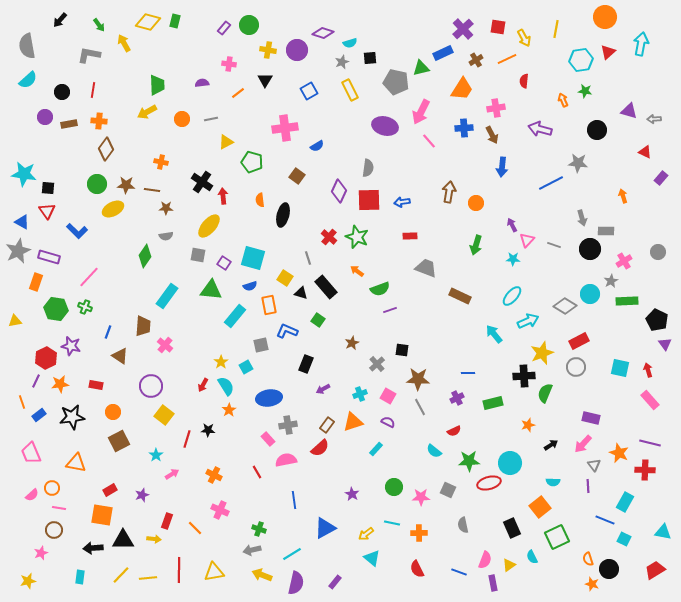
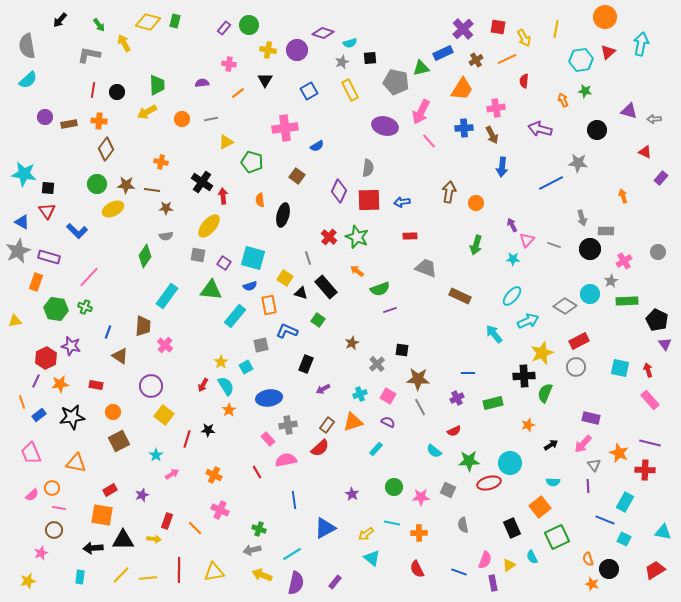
black circle at (62, 92): moved 55 px right
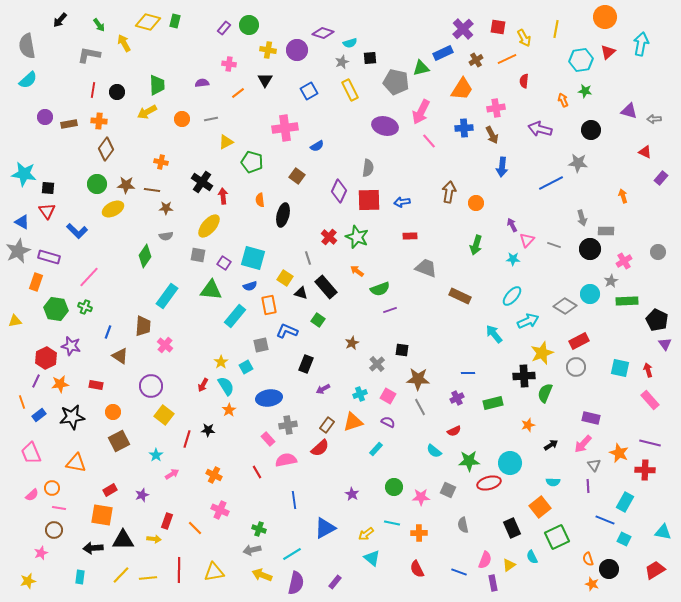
black circle at (597, 130): moved 6 px left
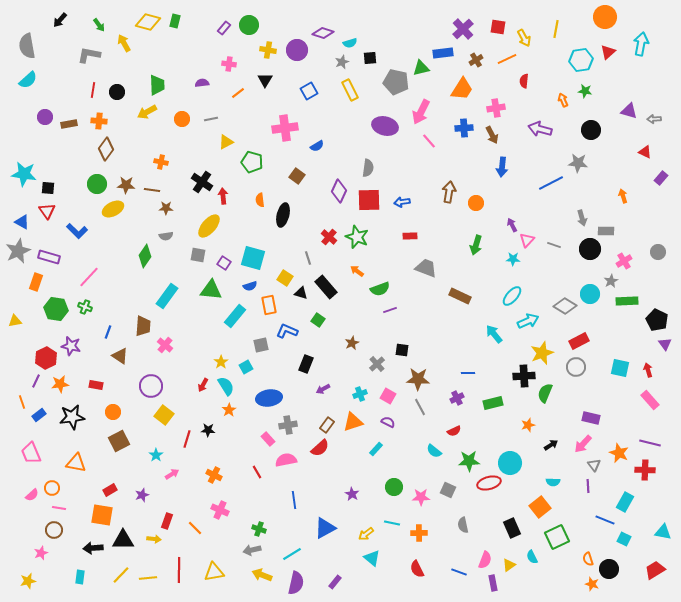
blue rectangle at (443, 53): rotated 18 degrees clockwise
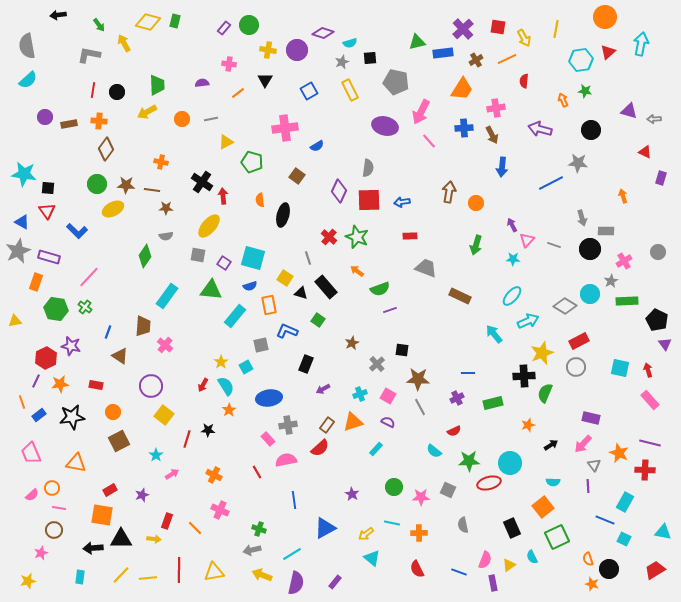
black arrow at (60, 20): moved 2 px left, 5 px up; rotated 42 degrees clockwise
green triangle at (421, 68): moved 4 px left, 26 px up
purple rectangle at (661, 178): rotated 24 degrees counterclockwise
green cross at (85, 307): rotated 16 degrees clockwise
orange square at (540, 507): moved 3 px right
black triangle at (123, 540): moved 2 px left, 1 px up
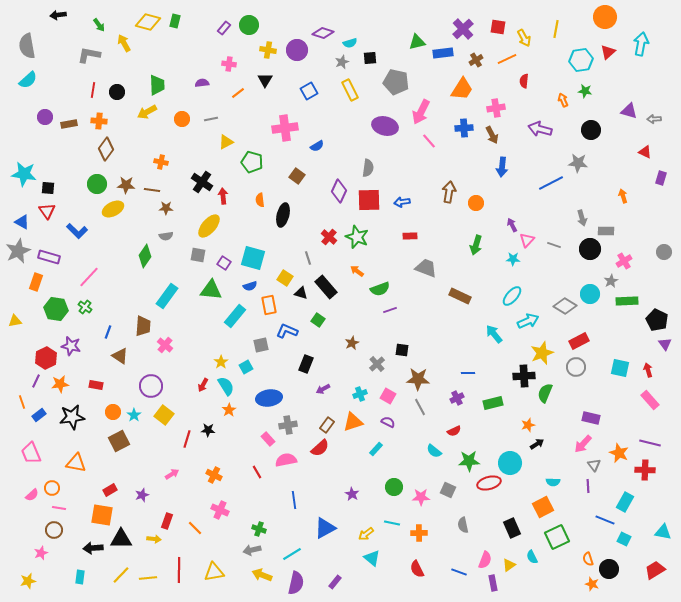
gray circle at (658, 252): moved 6 px right
black arrow at (551, 445): moved 14 px left, 1 px up
cyan star at (156, 455): moved 22 px left, 40 px up
orange square at (543, 507): rotated 10 degrees clockwise
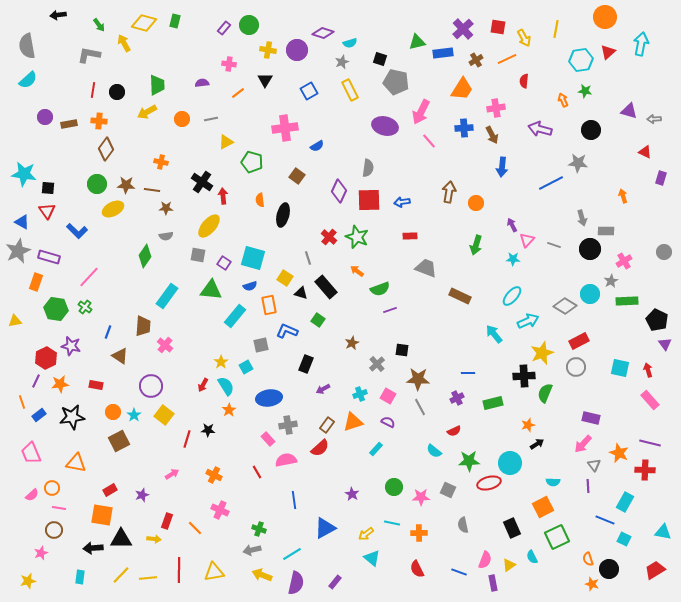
yellow diamond at (148, 22): moved 4 px left, 1 px down
black square at (370, 58): moved 10 px right, 1 px down; rotated 24 degrees clockwise
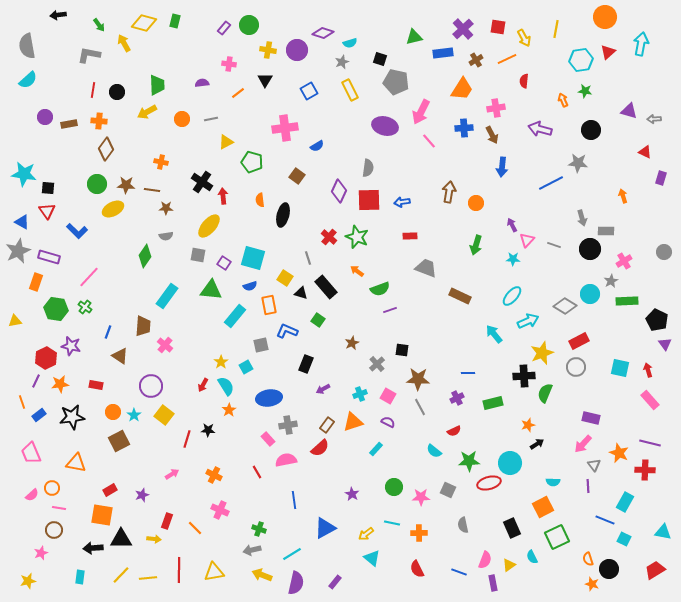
green triangle at (417, 42): moved 3 px left, 5 px up
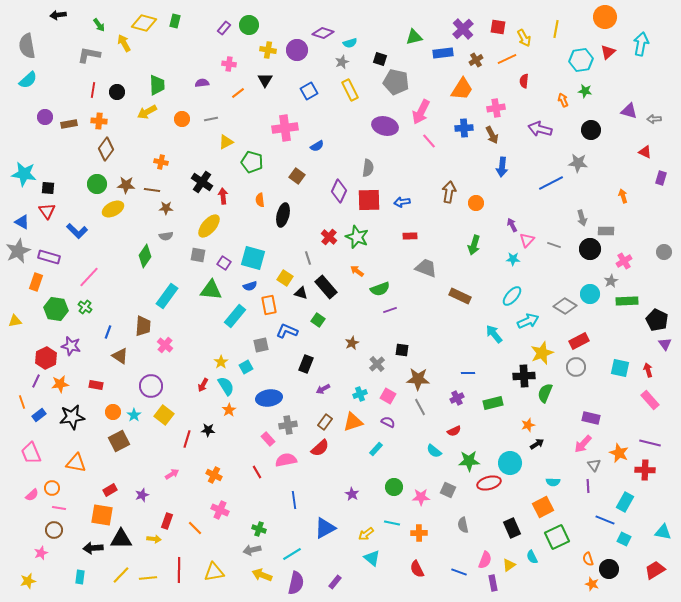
green arrow at (476, 245): moved 2 px left
brown rectangle at (327, 425): moved 2 px left, 3 px up
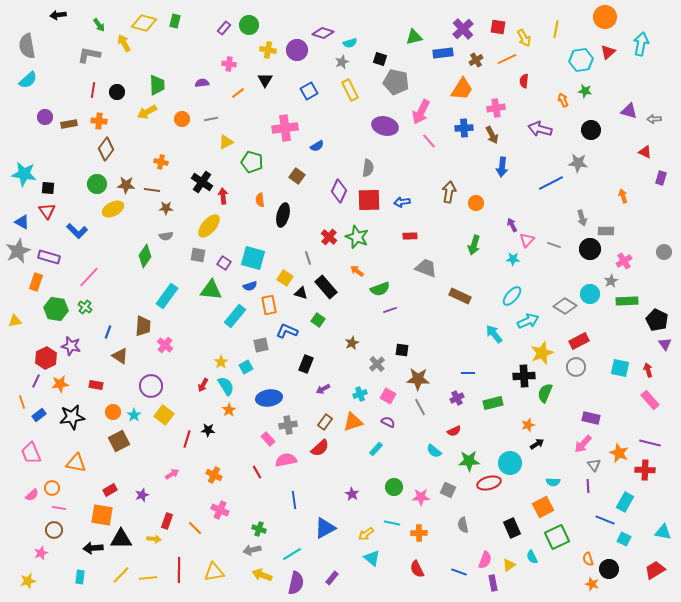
purple rectangle at (335, 582): moved 3 px left, 4 px up
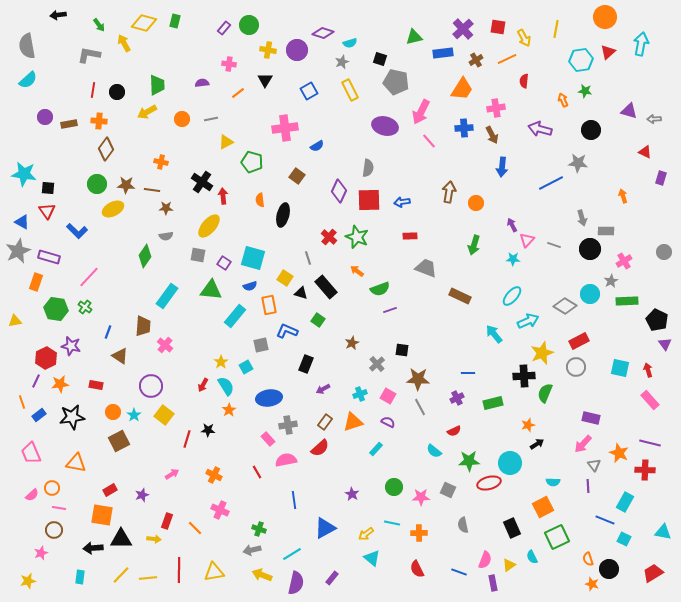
red trapezoid at (655, 570): moved 2 px left, 3 px down
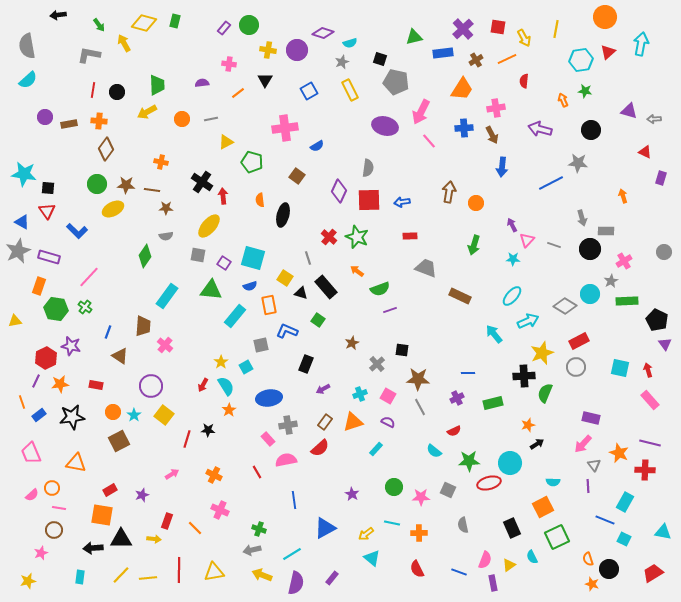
orange rectangle at (36, 282): moved 3 px right, 4 px down
